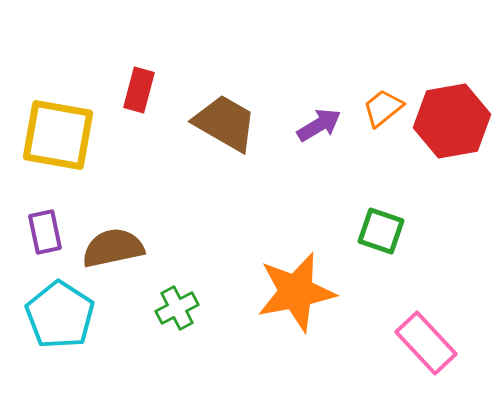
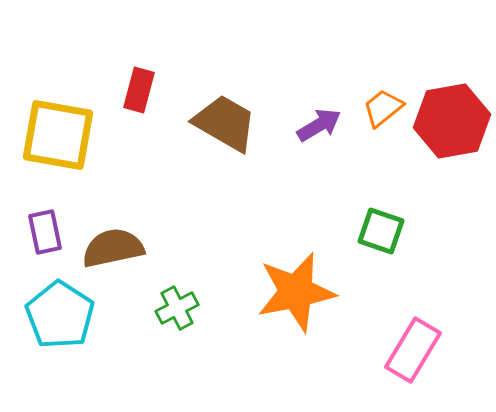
pink rectangle: moved 13 px left, 7 px down; rotated 74 degrees clockwise
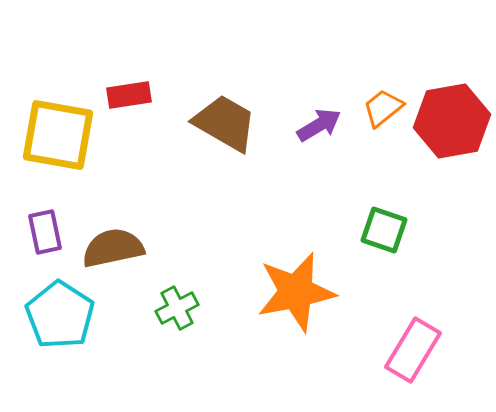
red rectangle: moved 10 px left, 5 px down; rotated 66 degrees clockwise
green square: moved 3 px right, 1 px up
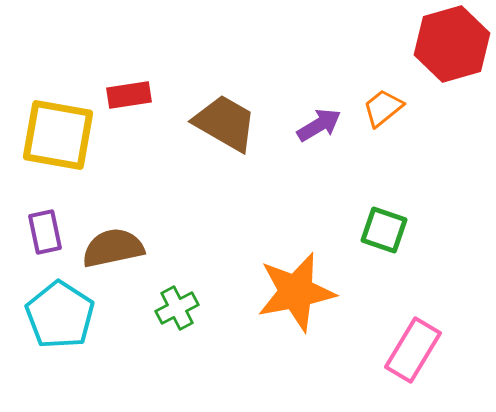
red hexagon: moved 77 px up; rotated 6 degrees counterclockwise
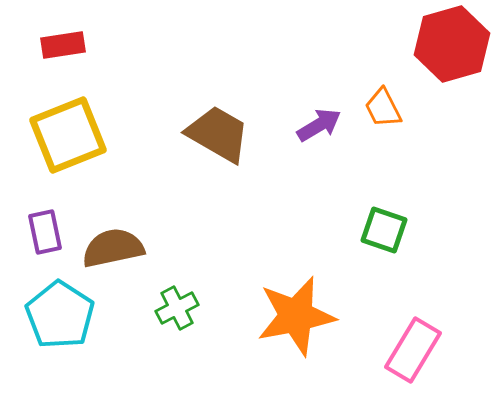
red rectangle: moved 66 px left, 50 px up
orange trapezoid: rotated 78 degrees counterclockwise
brown trapezoid: moved 7 px left, 11 px down
yellow square: moved 10 px right; rotated 32 degrees counterclockwise
orange star: moved 24 px down
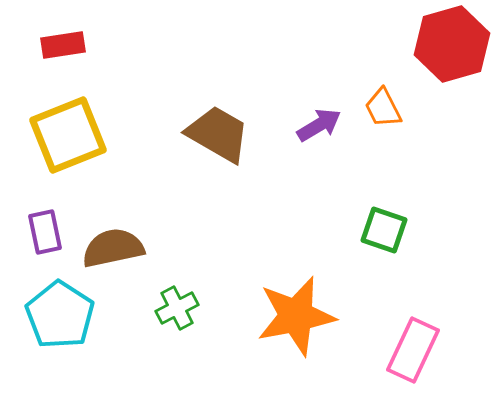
pink rectangle: rotated 6 degrees counterclockwise
